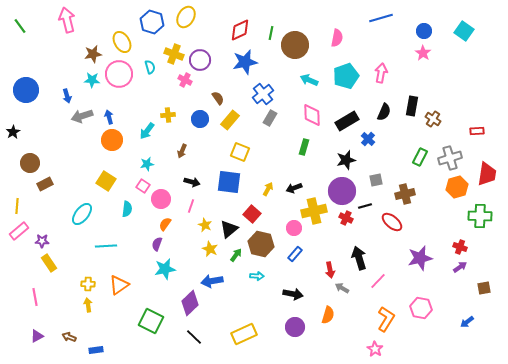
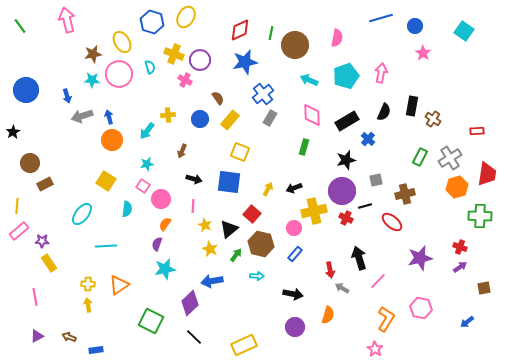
blue circle at (424, 31): moved 9 px left, 5 px up
gray cross at (450, 158): rotated 15 degrees counterclockwise
black arrow at (192, 182): moved 2 px right, 3 px up
pink line at (191, 206): moved 2 px right; rotated 16 degrees counterclockwise
yellow rectangle at (244, 334): moved 11 px down
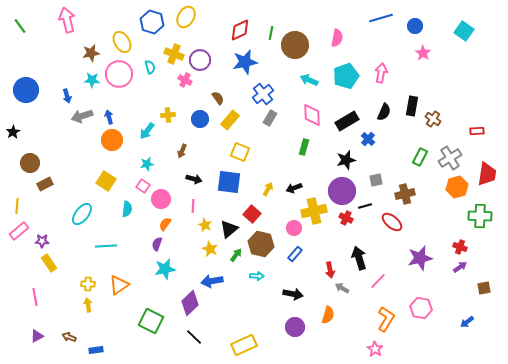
brown star at (93, 54): moved 2 px left, 1 px up
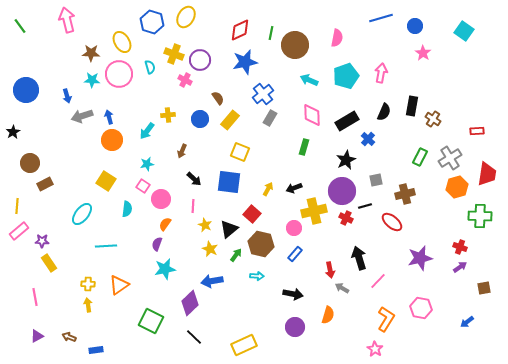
brown star at (91, 53): rotated 12 degrees clockwise
black star at (346, 160): rotated 12 degrees counterclockwise
black arrow at (194, 179): rotated 28 degrees clockwise
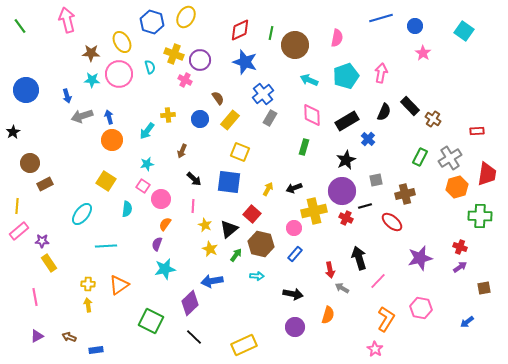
blue star at (245, 62): rotated 30 degrees clockwise
black rectangle at (412, 106): moved 2 px left; rotated 54 degrees counterclockwise
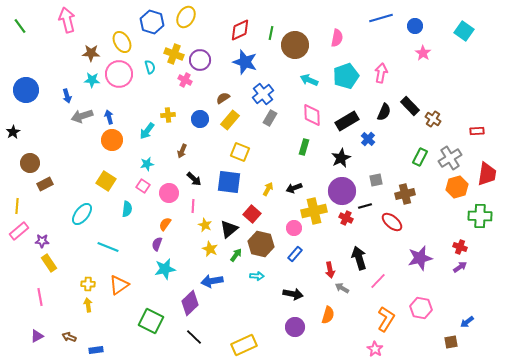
brown semicircle at (218, 98): moved 5 px right; rotated 88 degrees counterclockwise
black star at (346, 160): moved 5 px left, 2 px up
pink circle at (161, 199): moved 8 px right, 6 px up
cyan line at (106, 246): moved 2 px right, 1 px down; rotated 25 degrees clockwise
brown square at (484, 288): moved 33 px left, 54 px down
pink line at (35, 297): moved 5 px right
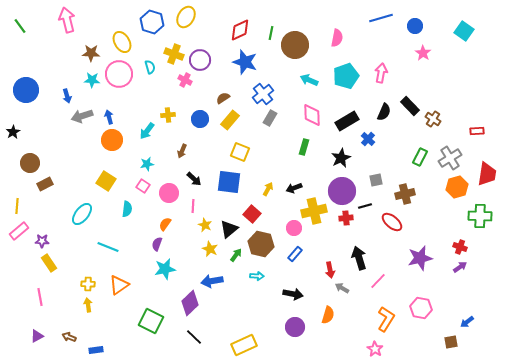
red cross at (346, 218): rotated 32 degrees counterclockwise
